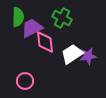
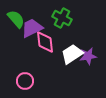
green semicircle: moved 2 px left, 2 px down; rotated 42 degrees counterclockwise
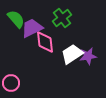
green cross: rotated 24 degrees clockwise
pink circle: moved 14 px left, 2 px down
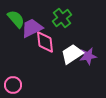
pink circle: moved 2 px right, 2 px down
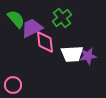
white trapezoid: rotated 150 degrees counterclockwise
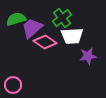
green semicircle: rotated 66 degrees counterclockwise
purple trapezoid: rotated 15 degrees counterclockwise
pink diamond: rotated 50 degrees counterclockwise
white trapezoid: moved 18 px up
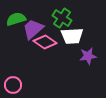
green cross: rotated 18 degrees counterclockwise
purple trapezoid: moved 1 px right, 1 px down
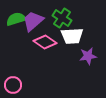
purple trapezoid: moved 8 px up
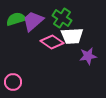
pink diamond: moved 7 px right
pink circle: moved 3 px up
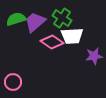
purple trapezoid: moved 2 px right, 1 px down
purple star: moved 6 px right
